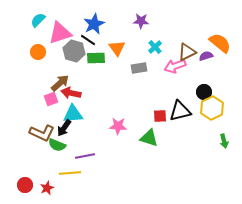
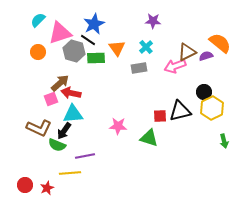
purple star: moved 12 px right
cyan cross: moved 9 px left
black arrow: moved 3 px down
brown L-shape: moved 3 px left, 5 px up
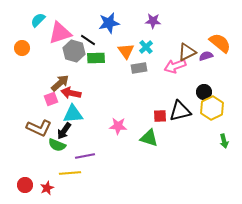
blue star: moved 15 px right, 1 px up; rotated 15 degrees clockwise
orange triangle: moved 9 px right, 3 px down
orange circle: moved 16 px left, 4 px up
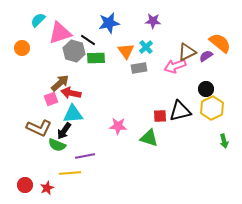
purple semicircle: rotated 16 degrees counterclockwise
black circle: moved 2 px right, 3 px up
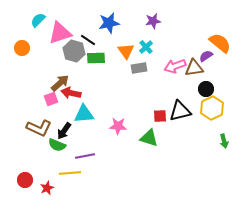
purple star: rotated 14 degrees counterclockwise
brown triangle: moved 7 px right, 16 px down; rotated 18 degrees clockwise
cyan triangle: moved 11 px right
red circle: moved 5 px up
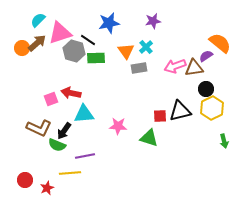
brown arrow: moved 23 px left, 40 px up
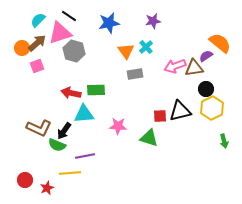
black line: moved 19 px left, 24 px up
green rectangle: moved 32 px down
gray rectangle: moved 4 px left, 6 px down
pink square: moved 14 px left, 33 px up
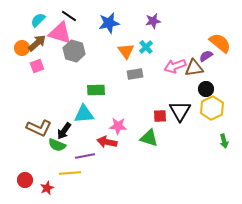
pink triangle: rotated 35 degrees clockwise
red arrow: moved 36 px right, 49 px down
black triangle: rotated 45 degrees counterclockwise
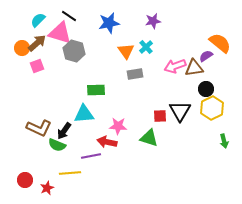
purple line: moved 6 px right
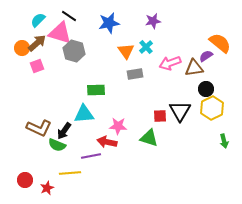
pink arrow: moved 5 px left, 3 px up
